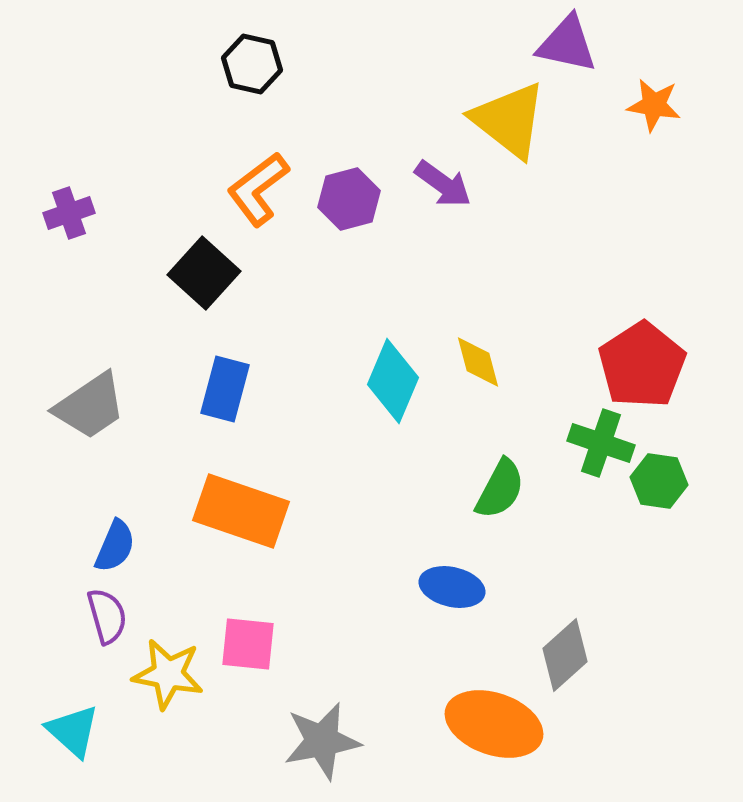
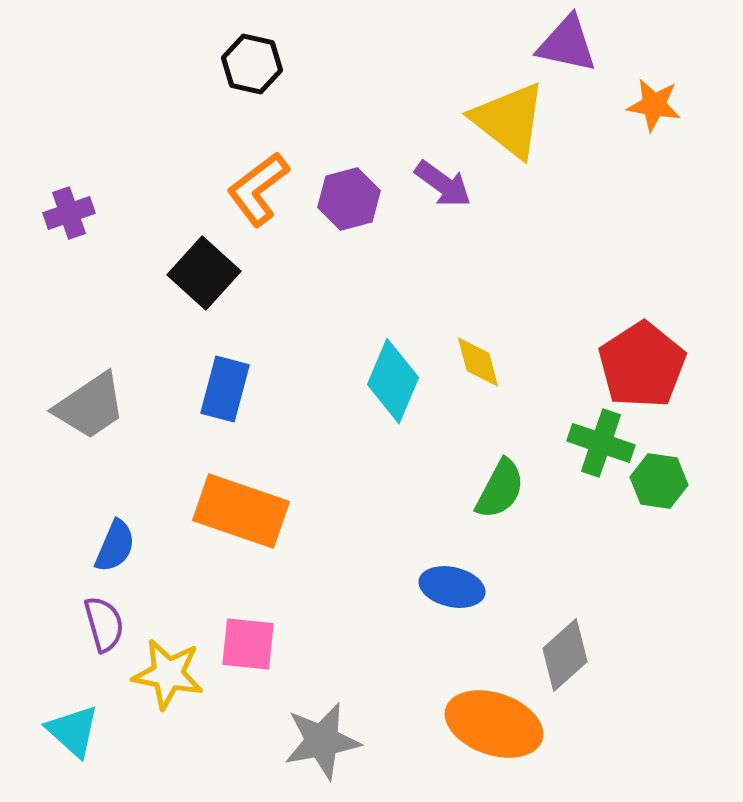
purple semicircle: moved 3 px left, 8 px down
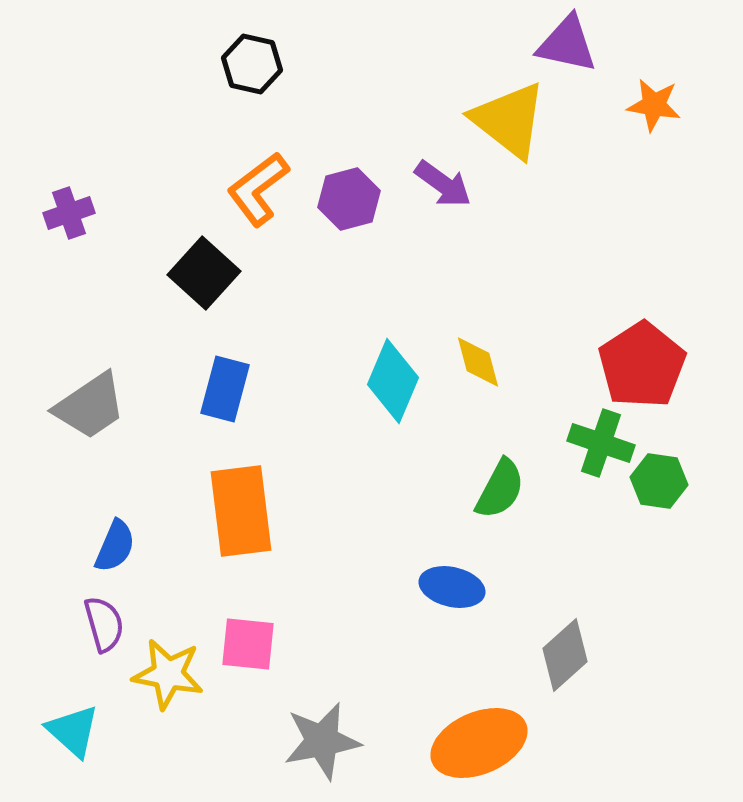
orange rectangle: rotated 64 degrees clockwise
orange ellipse: moved 15 px left, 19 px down; rotated 42 degrees counterclockwise
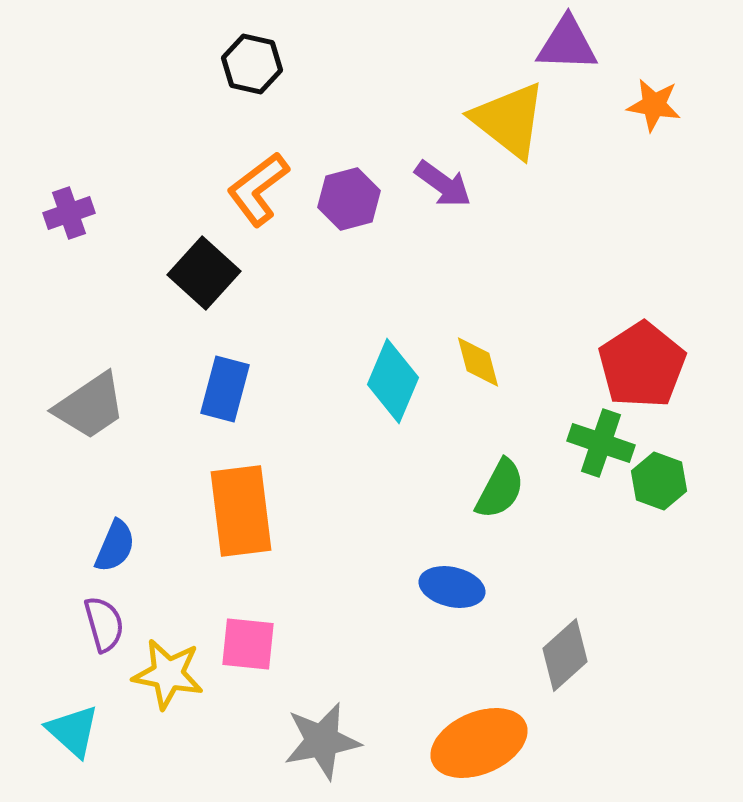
purple triangle: rotated 10 degrees counterclockwise
green hexagon: rotated 12 degrees clockwise
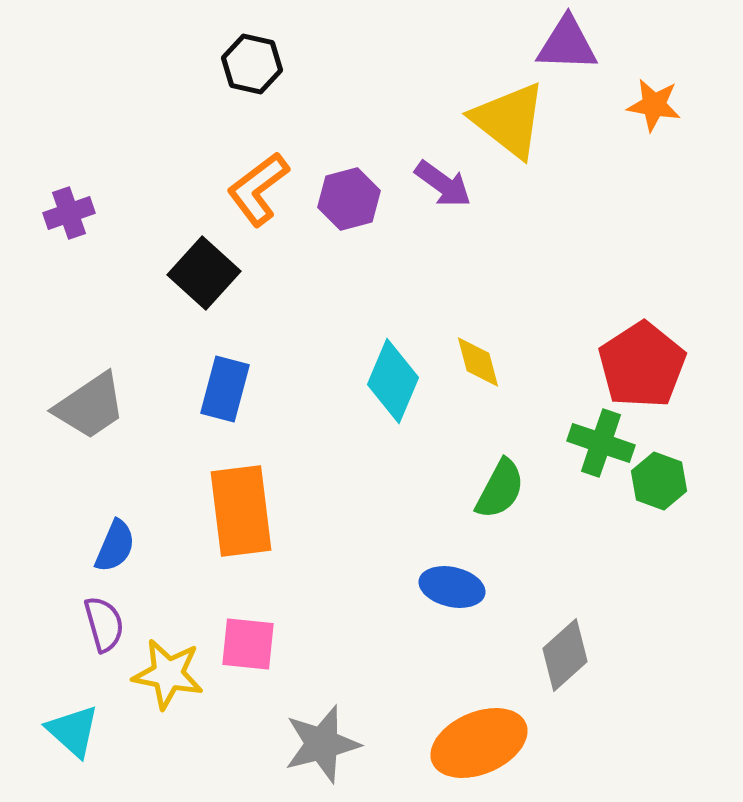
gray star: moved 3 px down; rotated 4 degrees counterclockwise
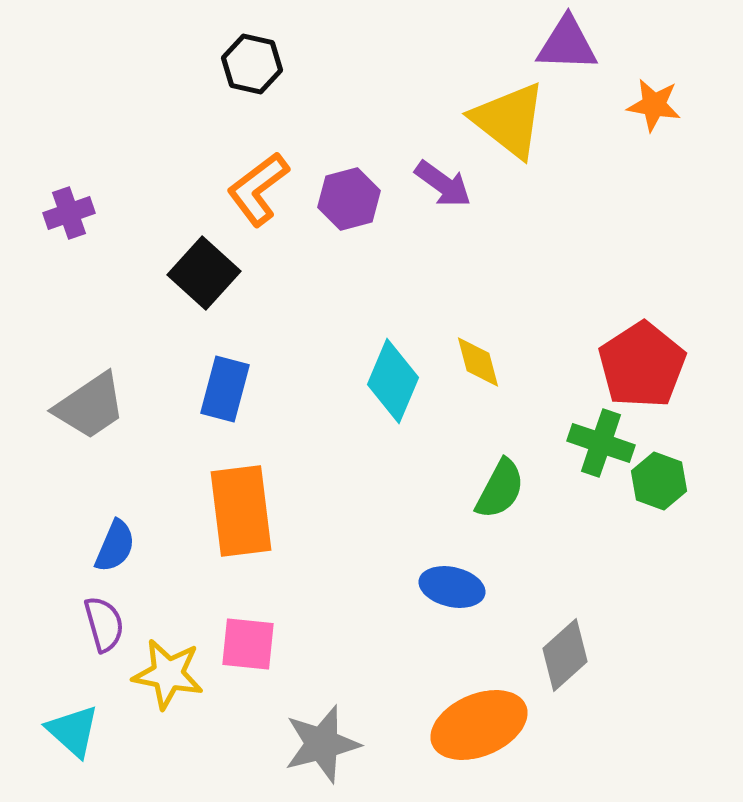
orange ellipse: moved 18 px up
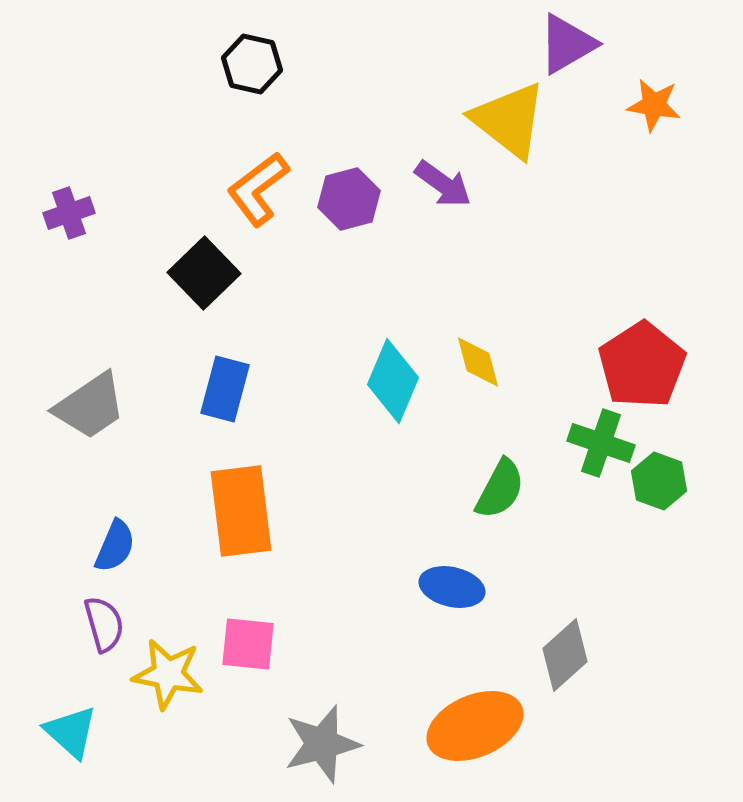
purple triangle: rotated 32 degrees counterclockwise
black square: rotated 4 degrees clockwise
orange ellipse: moved 4 px left, 1 px down
cyan triangle: moved 2 px left, 1 px down
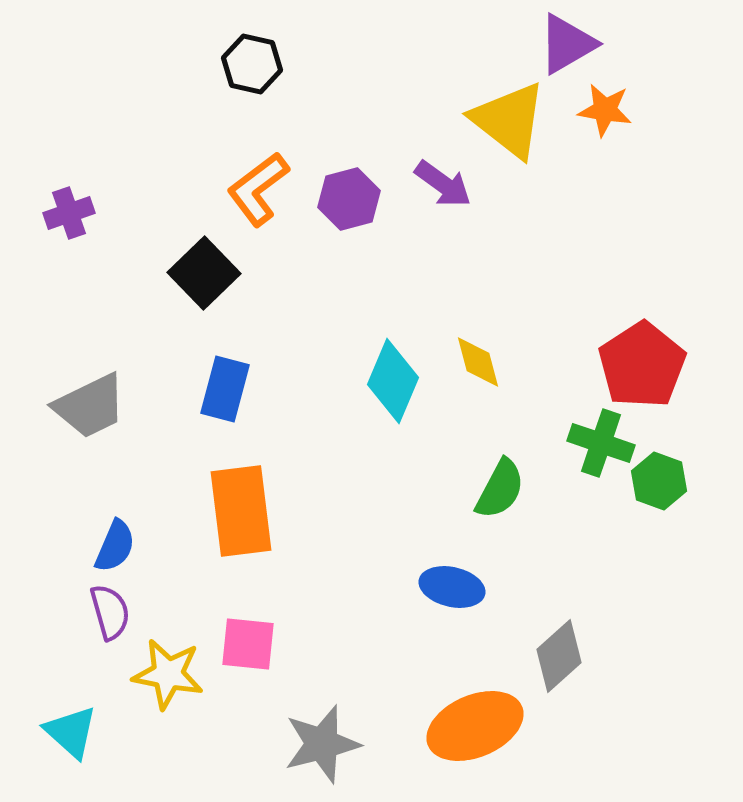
orange star: moved 49 px left, 5 px down
gray trapezoid: rotated 8 degrees clockwise
purple semicircle: moved 6 px right, 12 px up
gray diamond: moved 6 px left, 1 px down
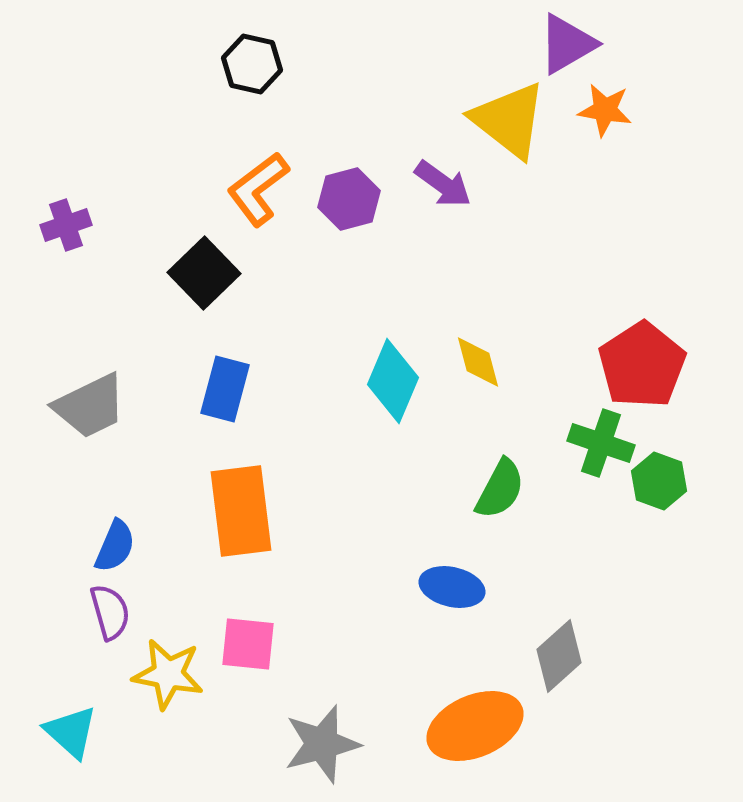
purple cross: moved 3 px left, 12 px down
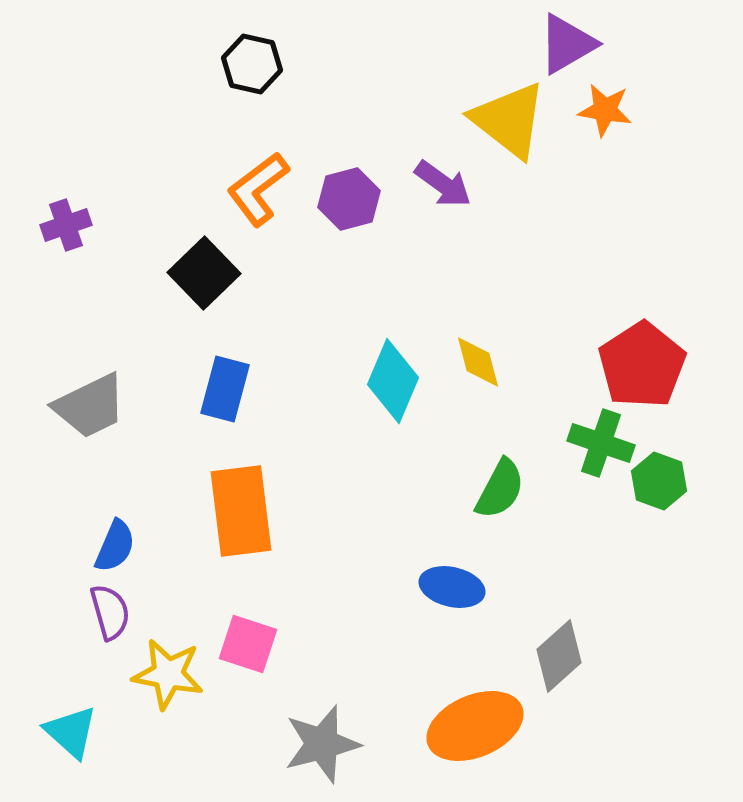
pink square: rotated 12 degrees clockwise
